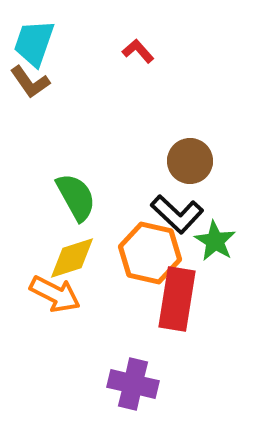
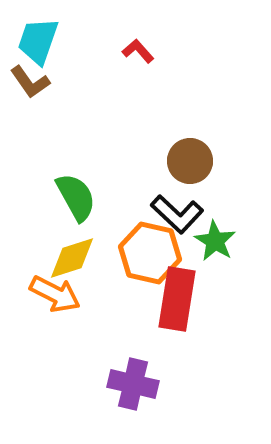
cyan trapezoid: moved 4 px right, 2 px up
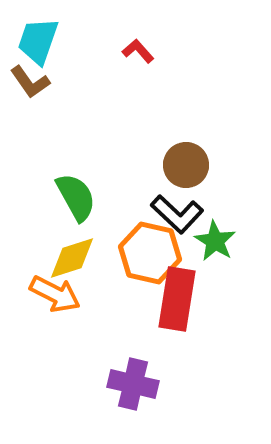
brown circle: moved 4 px left, 4 px down
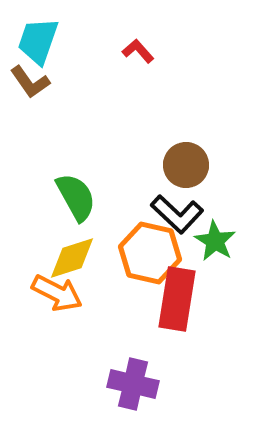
orange arrow: moved 2 px right, 1 px up
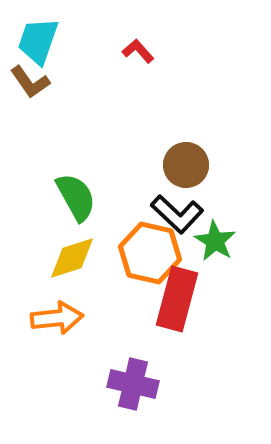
orange arrow: moved 25 px down; rotated 33 degrees counterclockwise
red rectangle: rotated 6 degrees clockwise
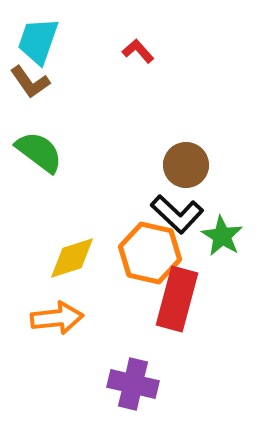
green semicircle: moved 37 px left, 45 px up; rotated 24 degrees counterclockwise
green star: moved 7 px right, 5 px up
